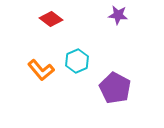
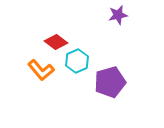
purple star: rotated 18 degrees counterclockwise
red diamond: moved 5 px right, 23 px down
purple pentagon: moved 5 px left, 6 px up; rotated 28 degrees clockwise
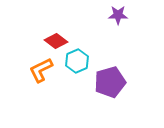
purple star: rotated 12 degrees clockwise
red diamond: moved 1 px up
orange L-shape: rotated 104 degrees clockwise
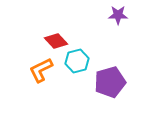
red diamond: rotated 10 degrees clockwise
cyan hexagon: rotated 10 degrees clockwise
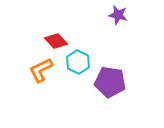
purple star: rotated 12 degrees clockwise
cyan hexagon: moved 1 px right, 1 px down; rotated 20 degrees counterclockwise
purple pentagon: rotated 24 degrees clockwise
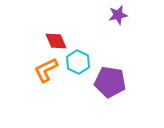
purple star: rotated 24 degrees counterclockwise
red diamond: rotated 20 degrees clockwise
orange L-shape: moved 5 px right
